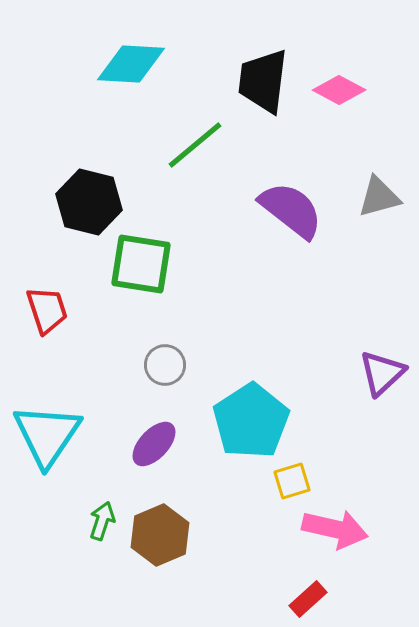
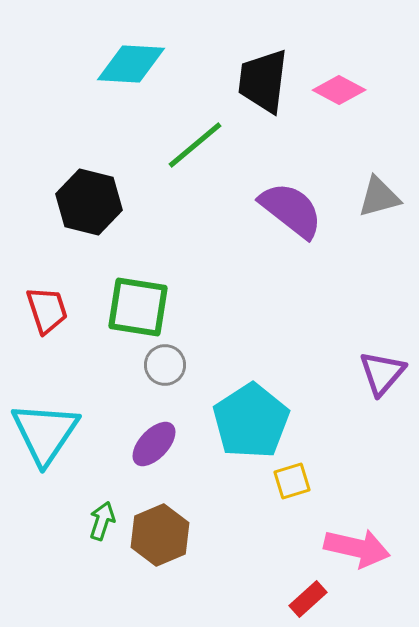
green square: moved 3 px left, 43 px down
purple triangle: rotated 6 degrees counterclockwise
cyan triangle: moved 2 px left, 2 px up
pink arrow: moved 22 px right, 19 px down
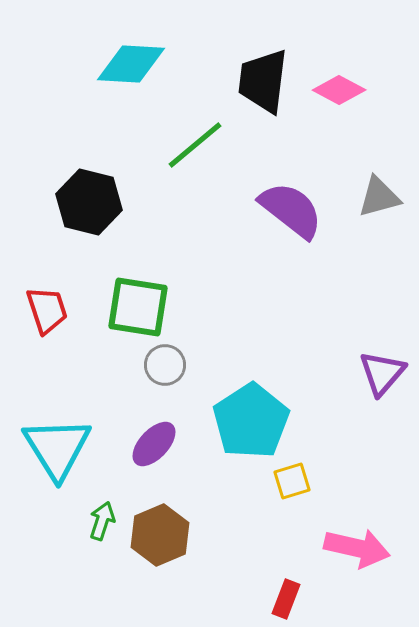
cyan triangle: moved 12 px right, 15 px down; rotated 6 degrees counterclockwise
red rectangle: moved 22 px left; rotated 27 degrees counterclockwise
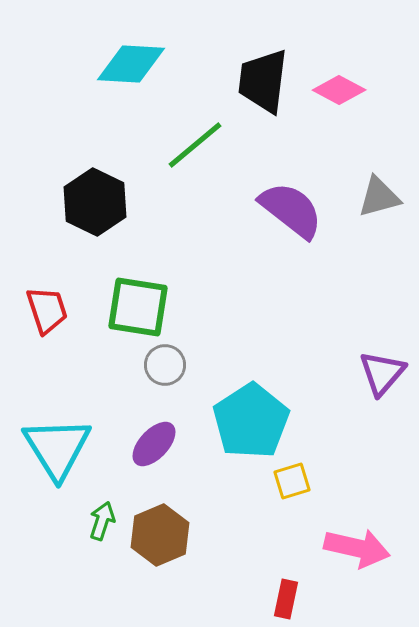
black hexagon: moved 6 px right; rotated 12 degrees clockwise
red rectangle: rotated 9 degrees counterclockwise
